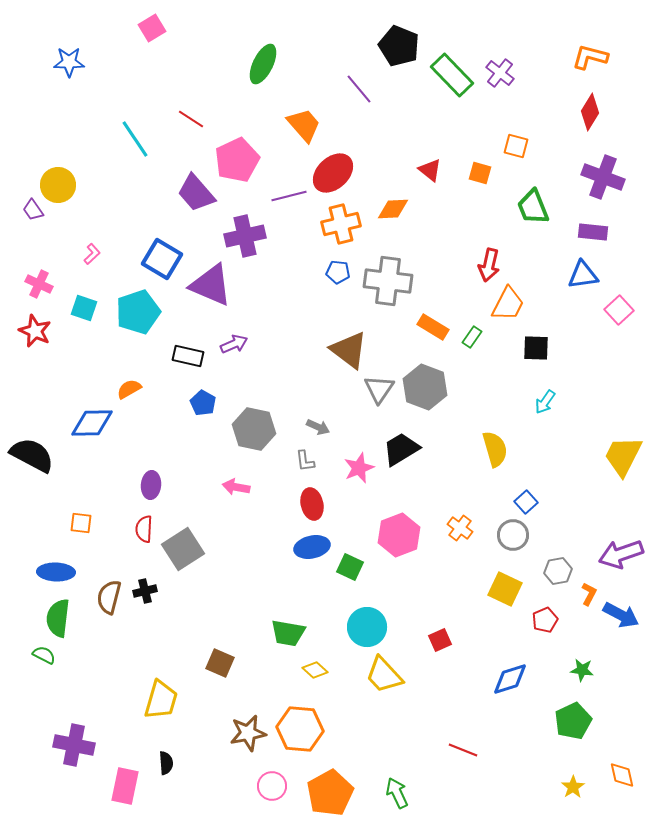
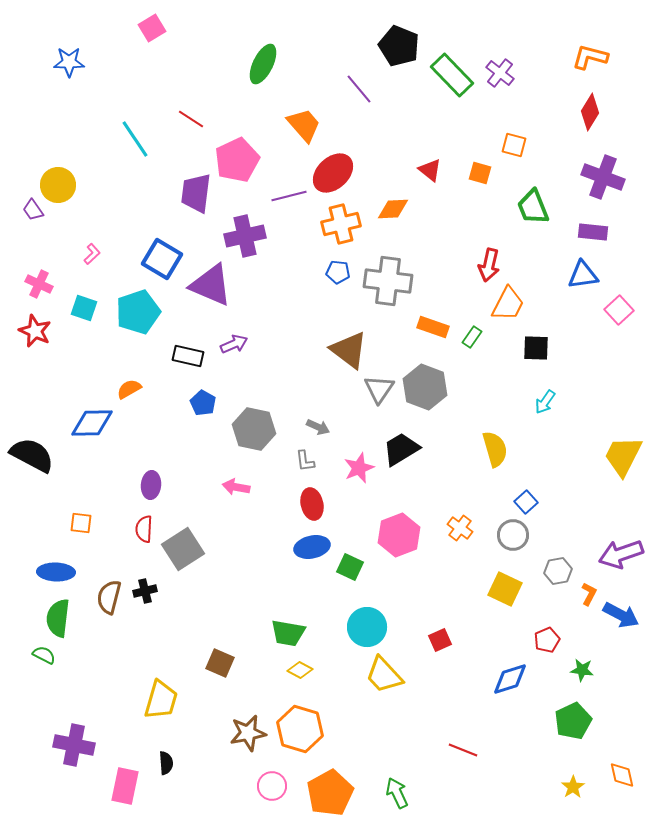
orange square at (516, 146): moved 2 px left, 1 px up
purple trapezoid at (196, 193): rotated 48 degrees clockwise
orange rectangle at (433, 327): rotated 12 degrees counterclockwise
red pentagon at (545, 620): moved 2 px right, 20 px down
yellow diamond at (315, 670): moved 15 px left; rotated 15 degrees counterclockwise
orange hexagon at (300, 729): rotated 12 degrees clockwise
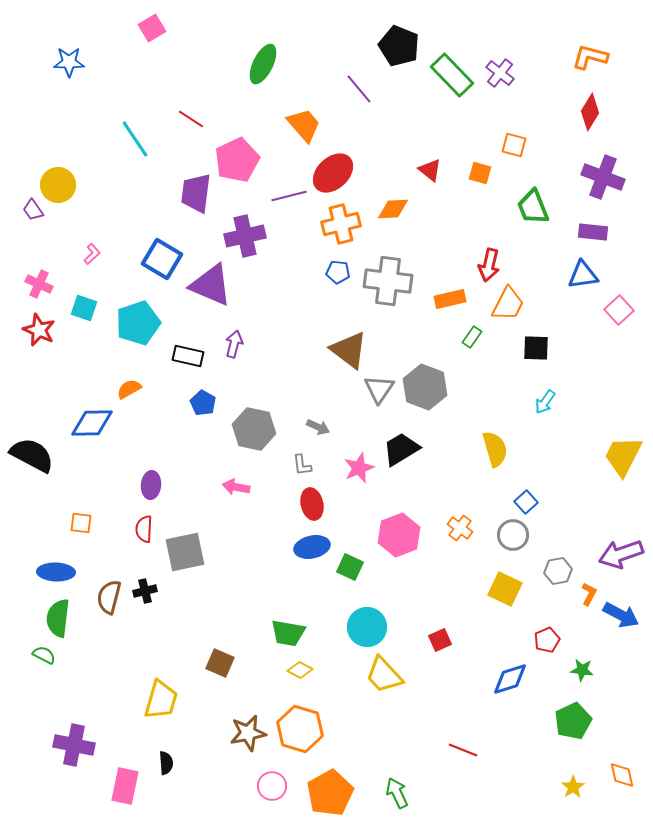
cyan pentagon at (138, 312): moved 11 px down
orange rectangle at (433, 327): moved 17 px right, 28 px up; rotated 32 degrees counterclockwise
red star at (35, 331): moved 4 px right, 1 px up
purple arrow at (234, 344): rotated 52 degrees counterclockwise
gray L-shape at (305, 461): moved 3 px left, 4 px down
gray square at (183, 549): moved 2 px right, 3 px down; rotated 21 degrees clockwise
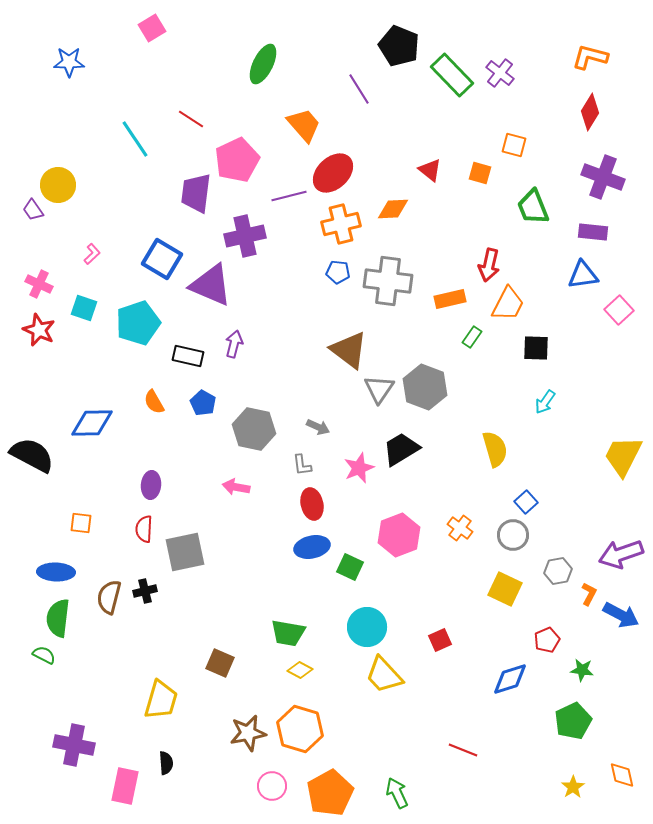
purple line at (359, 89): rotated 8 degrees clockwise
orange semicircle at (129, 389): moved 25 px right, 13 px down; rotated 90 degrees counterclockwise
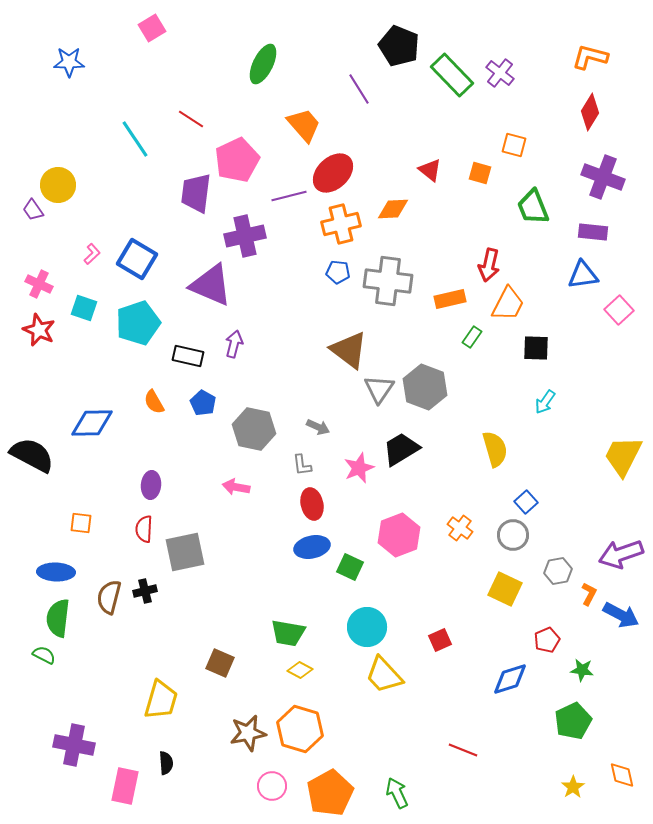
blue square at (162, 259): moved 25 px left
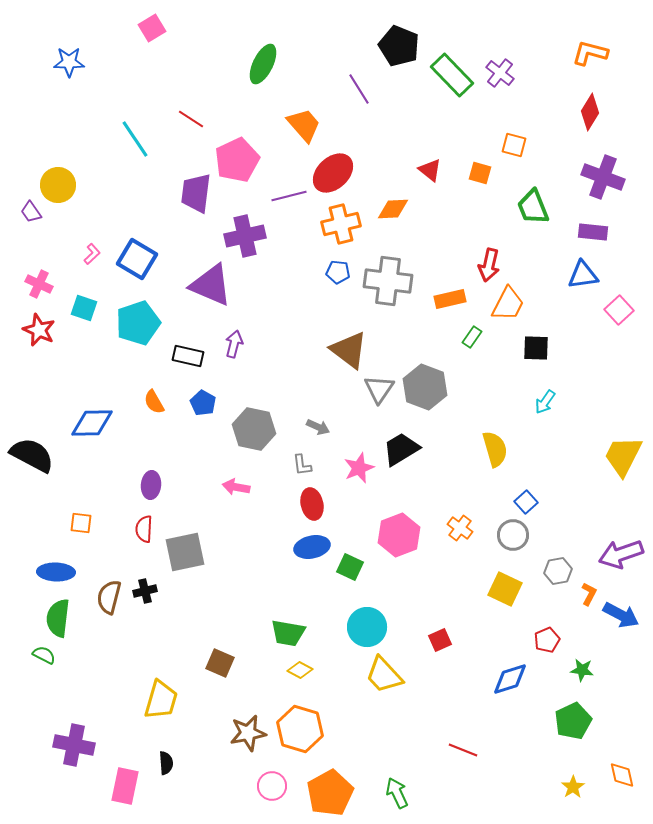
orange L-shape at (590, 57): moved 4 px up
purple trapezoid at (33, 210): moved 2 px left, 2 px down
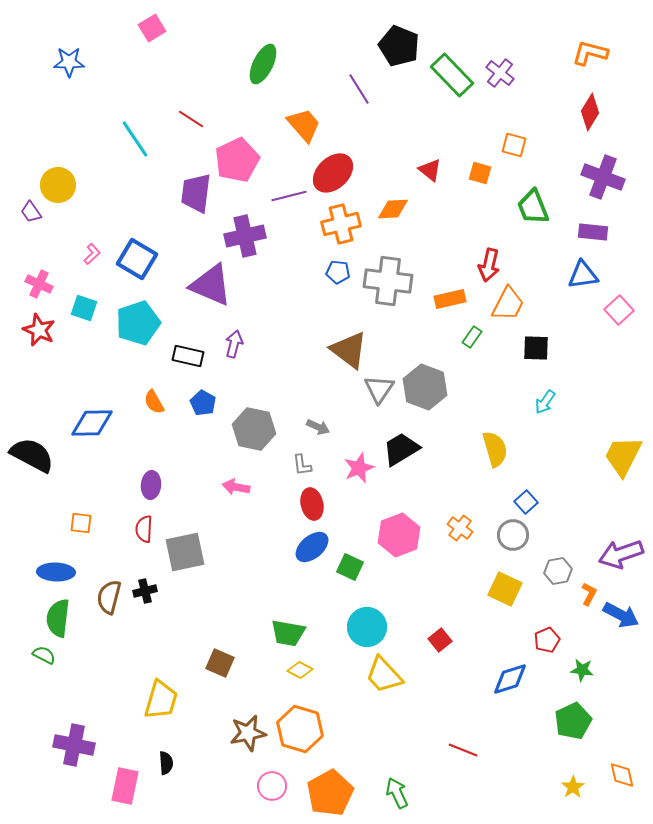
blue ellipse at (312, 547): rotated 28 degrees counterclockwise
red square at (440, 640): rotated 15 degrees counterclockwise
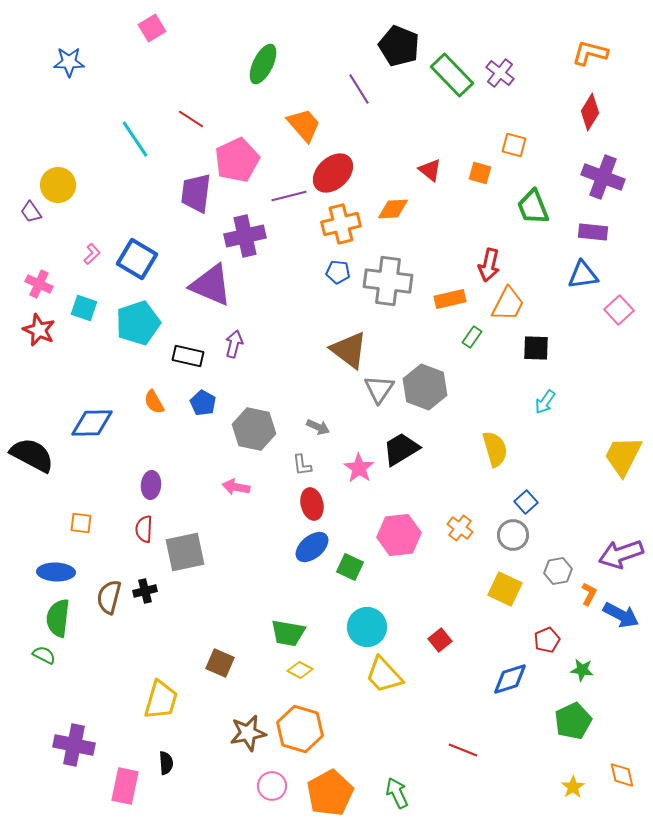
pink star at (359, 468): rotated 16 degrees counterclockwise
pink hexagon at (399, 535): rotated 15 degrees clockwise
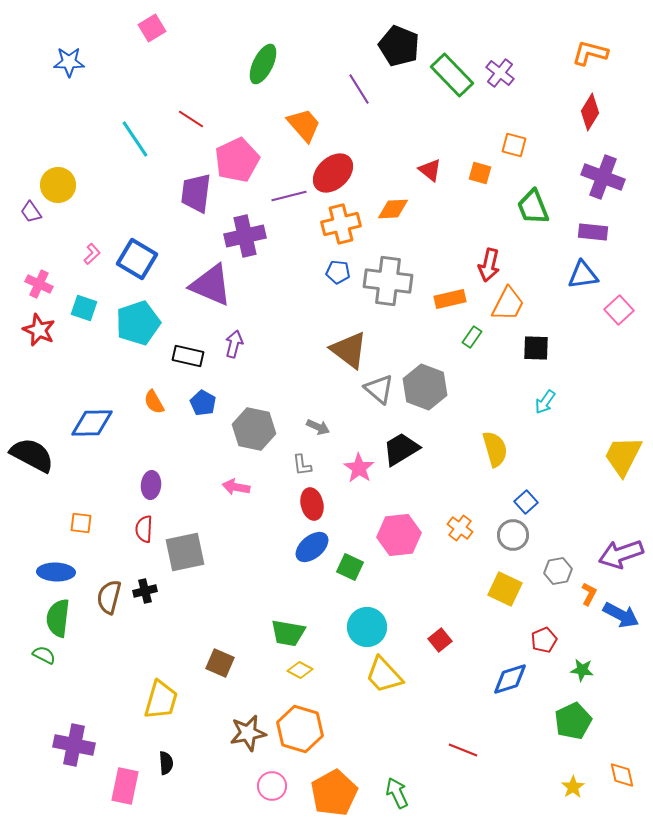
gray triangle at (379, 389): rotated 24 degrees counterclockwise
red pentagon at (547, 640): moved 3 px left
orange pentagon at (330, 793): moved 4 px right
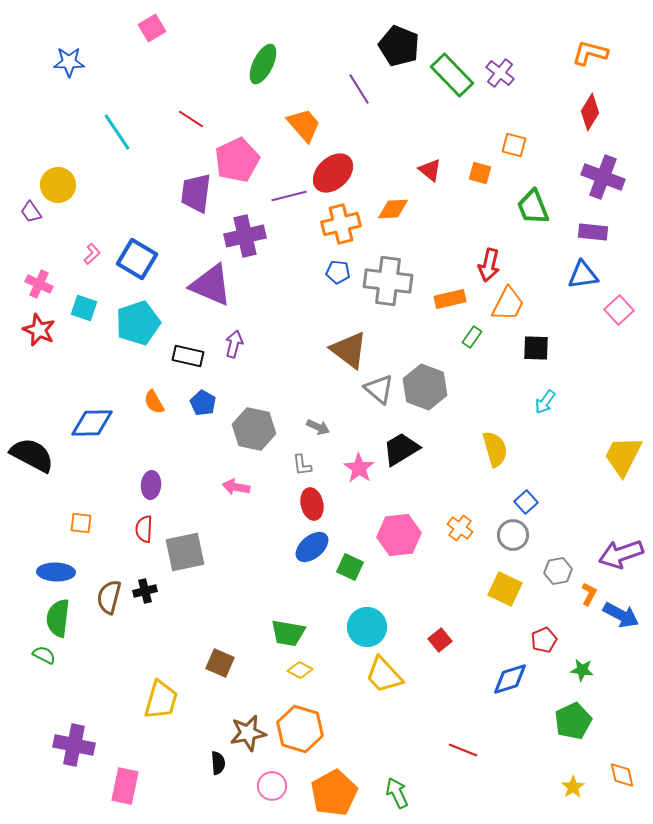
cyan line at (135, 139): moved 18 px left, 7 px up
black semicircle at (166, 763): moved 52 px right
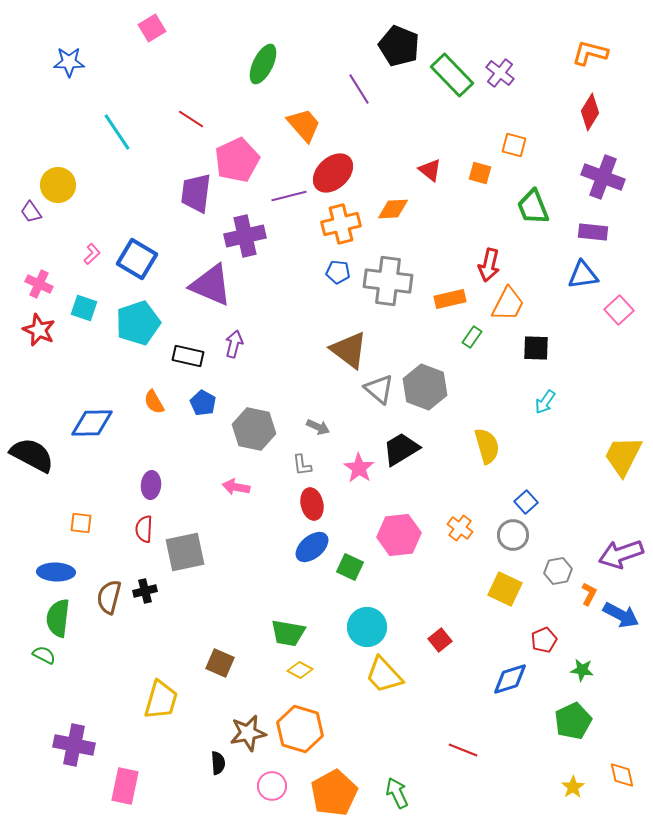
yellow semicircle at (495, 449): moved 8 px left, 3 px up
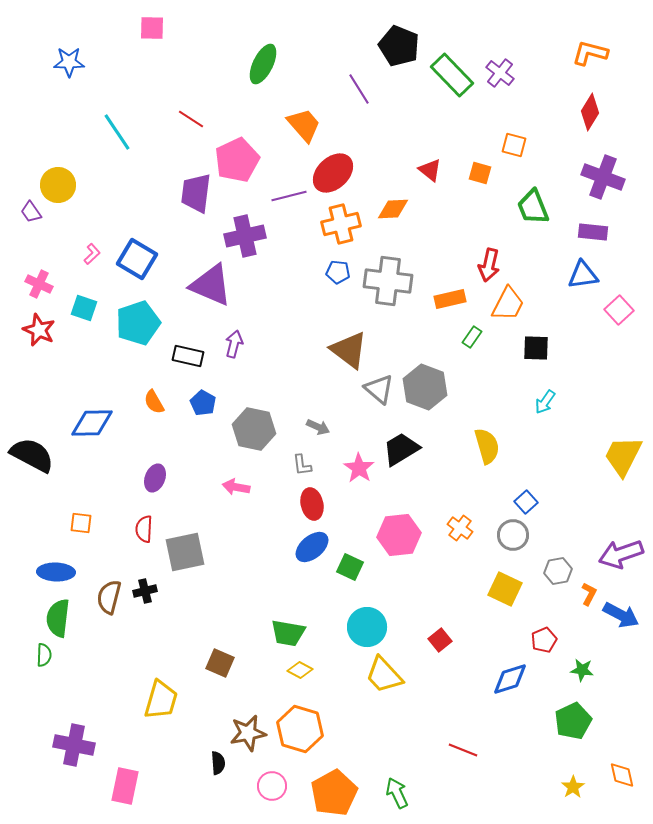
pink square at (152, 28): rotated 32 degrees clockwise
purple ellipse at (151, 485): moved 4 px right, 7 px up; rotated 16 degrees clockwise
green semicircle at (44, 655): rotated 65 degrees clockwise
